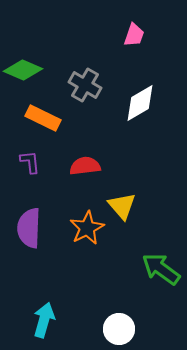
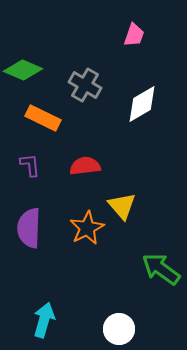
white diamond: moved 2 px right, 1 px down
purple L-shape: moved 3 px down
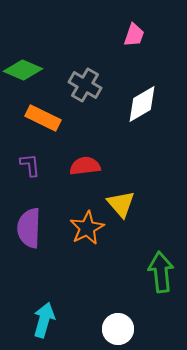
yellow triangle: moved 1 px left, 2 px up
green arrow: moved 3 px down; rotated 48 degrees clockwise
white circle: moved 1 px left
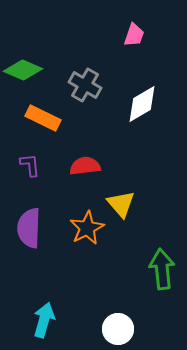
green arrow: moved 1 px right, 3 px up
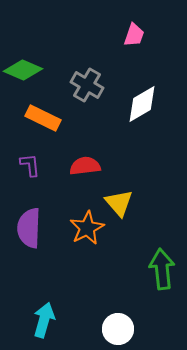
gray cross: moved 2 px right
yellow triangle: moved 2 px left, 1 px up
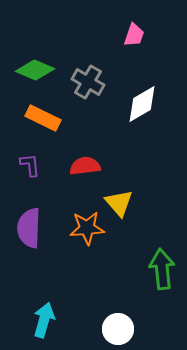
green diamond: moved 12 px right
gray cross: moved 1 px right, 3 px up
orange star: rotated 24 degrees clockwise
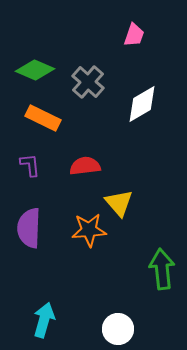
gray cross: rotated 12 degrees clockwise
orange star: moved 2 px right, 2 px down
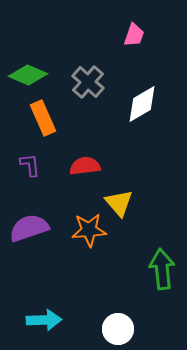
green diamond: moved 7 px left, 5 px down
orange rectangle: rotated 40 degrees clockwise
purple semicircle: rotated 69 degrees clockwise
cyan arrow: rotated 72 degrees clockwise
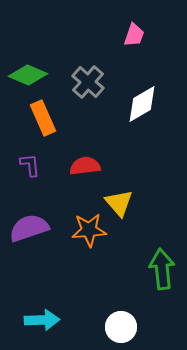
cyan arrow: moved 2 px left
white circle: moved 3 px right, 2 px up
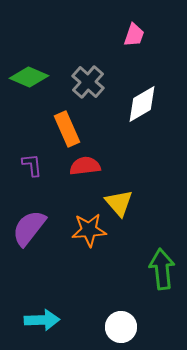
green diamond: moved 1 px right, 2 px down
orange rectangle: moved 24 px right, 11 px down
purple L-shape: moved 2 px right
purple semicircle: rotated 33 degrees counterclockwise
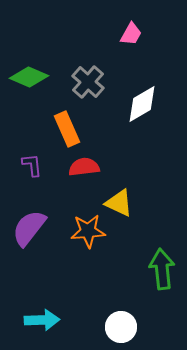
pink trapezoid: moved 3 px left, 1 px up; rotated 10 degrees clockwise
red semicircle: moved 1 px left, 1 px down
yellow triangle: rotated 24 degrees counterclockwise
orange star: moved 1 px left, 1 px down
